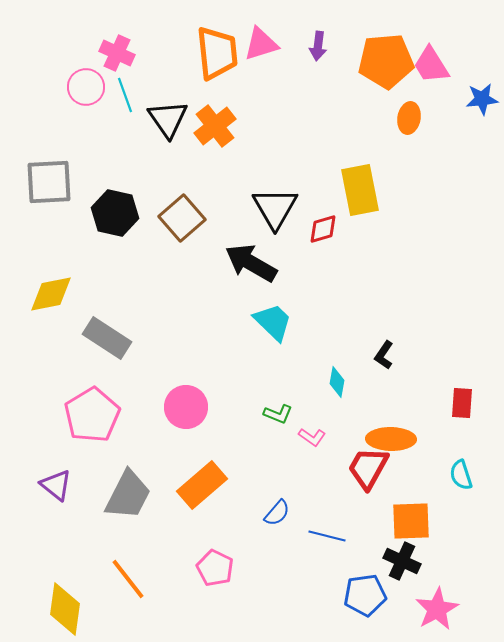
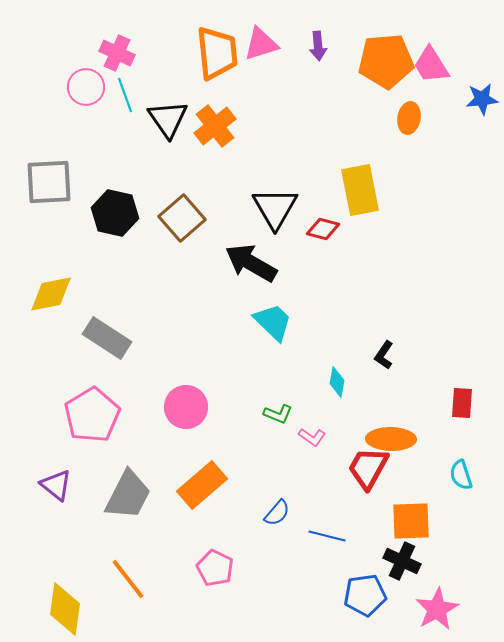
purple arrow at (318, 46): rotated 12 degrees counterclockwise
red diamond at (323, 229): rotated 32 degrees clockwise
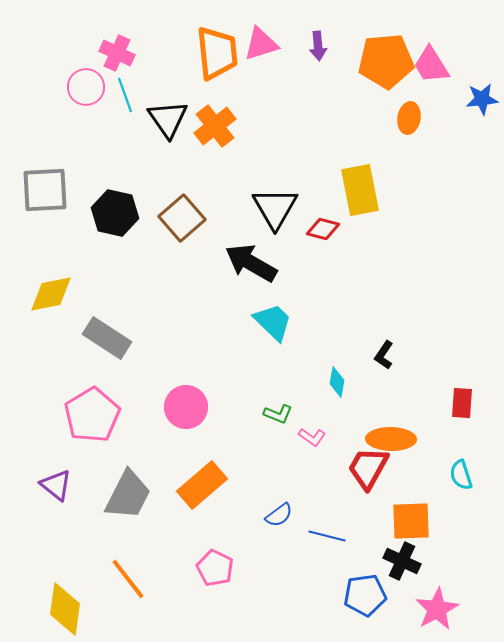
gray square at (49, 182): moved 4 px left, 8 px down
blue semicircle at (277, 513): moved 2 px right, 2 px down; rotated 12 degrees clockwise
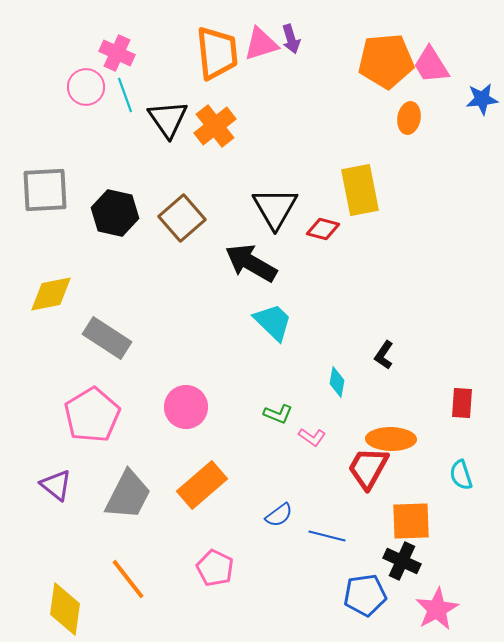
purple arrow at (318, 46): moved 27 px left, 7 px up; rotated 12 degrees counterclockwise
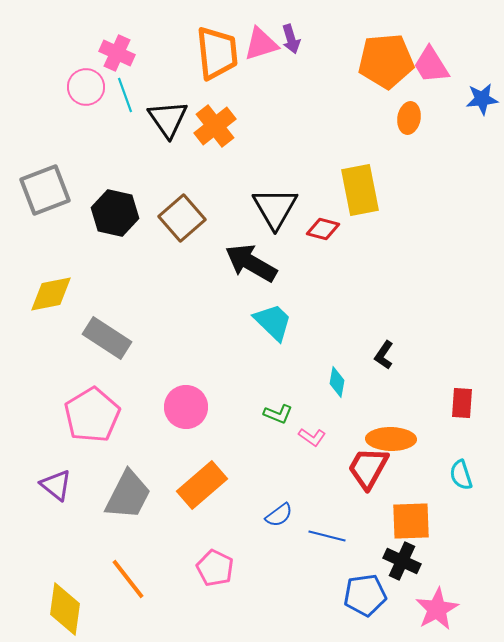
gray square at (45, 190): rotated 18 degrees counterclockwise
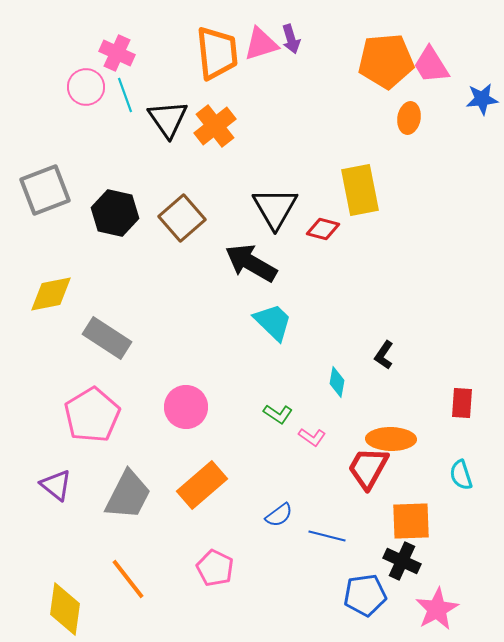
green L-shape at (278, 414): rotated 12 degrees clockwise
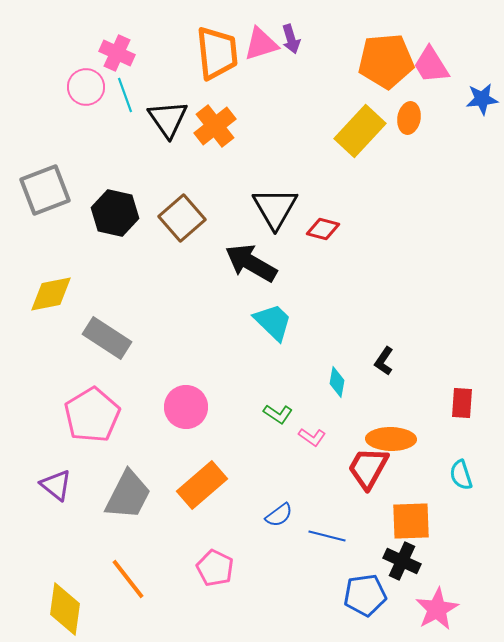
yellow rectangle at (360, 190): moved 59 px up; rotated 54 degrees clockwise
black L-shape at (384, 355): moved 6 px down
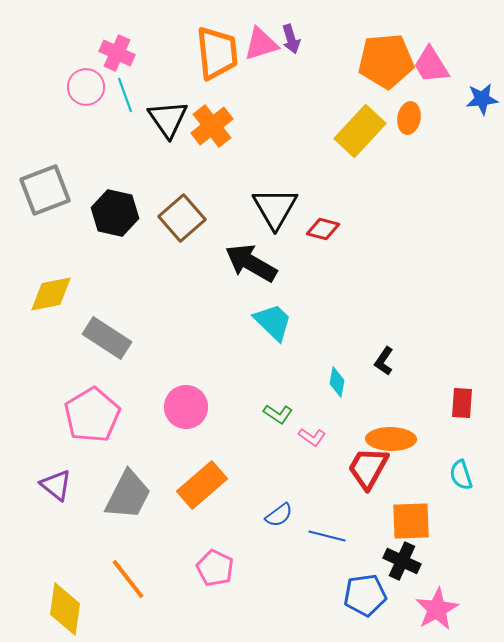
orange cross at (215, 126): moved 3 px left
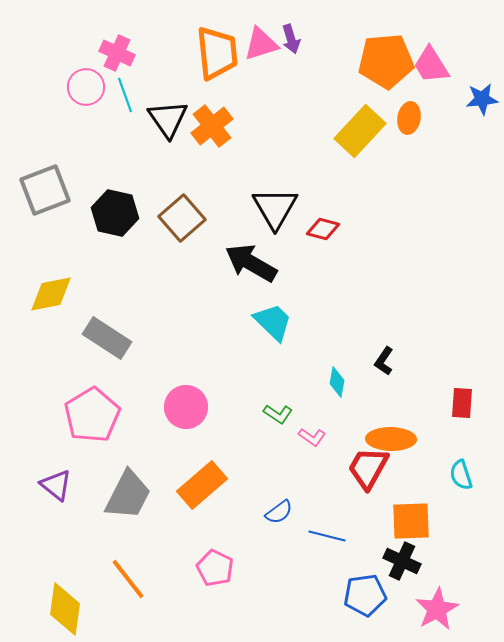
blue semicircle at (279, 515): moved 3 px up
